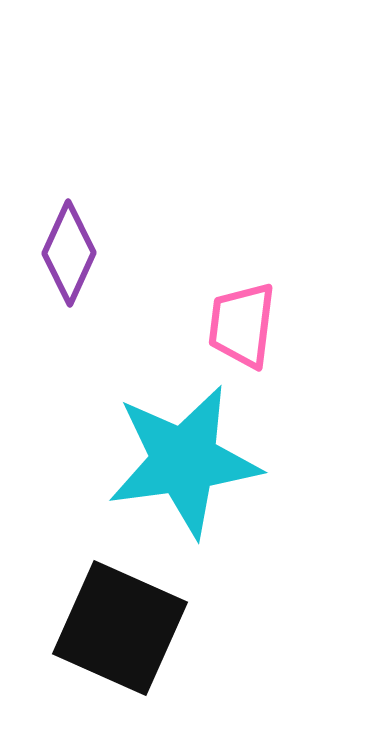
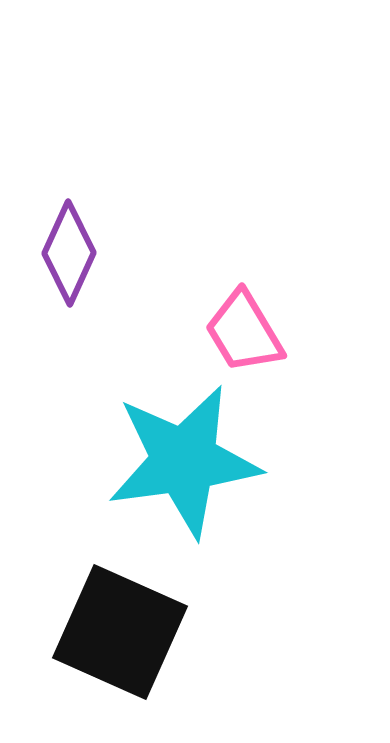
pink trapezoid: moved 2 px right, 7 px down; rotated 38 degrees counterclockwise
black square: moved 4 px down
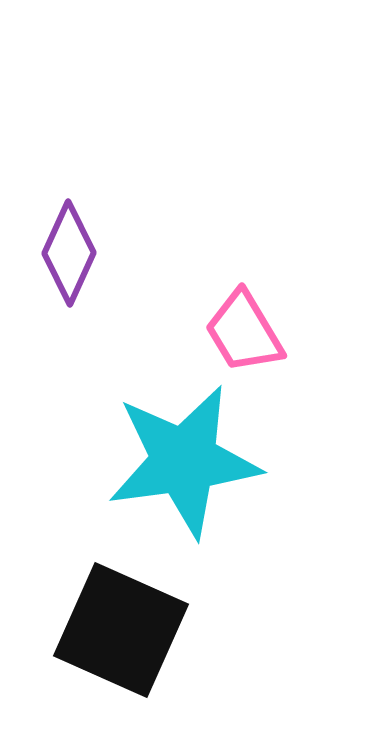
black square: moved 1 px right, 2 px up
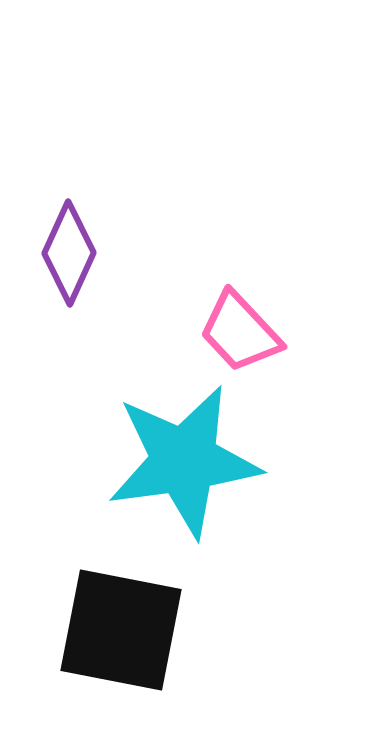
pink trapezoid: moved 4 px left; rotated 12 degrees counterclockwise
black square: rotated 13 degrees counterclockwise
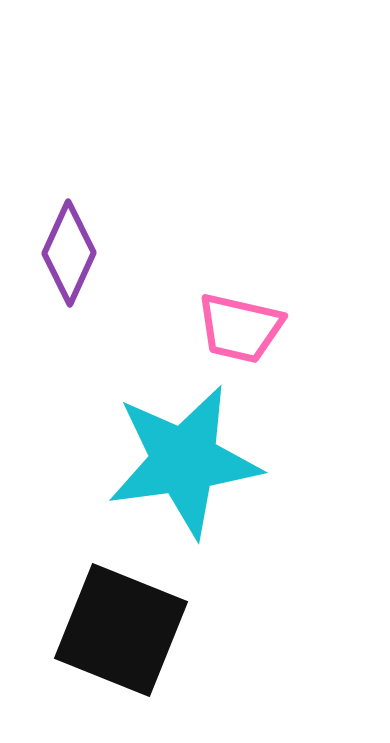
pink trapezoid: moved 4 px up; rotated 34 degrees counterclockwise
black square: rotated 11 degrees clockwise
